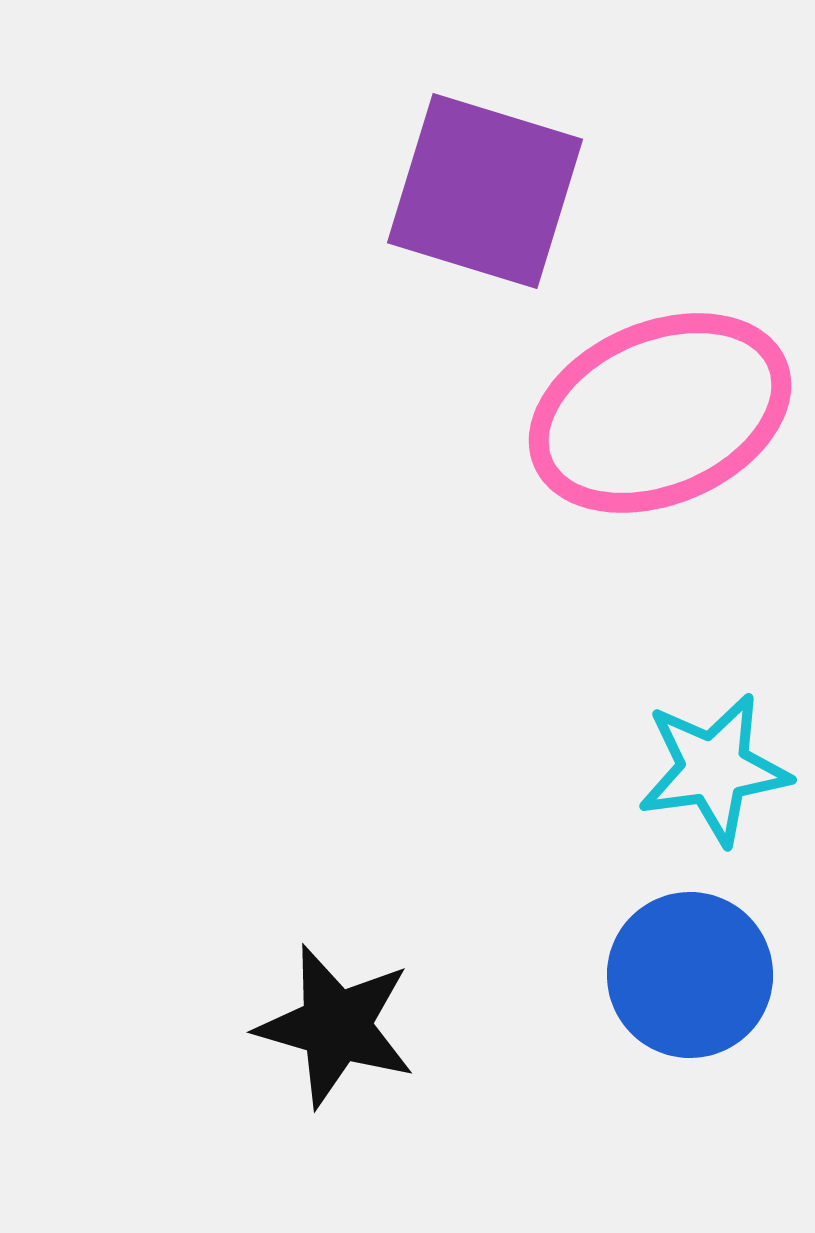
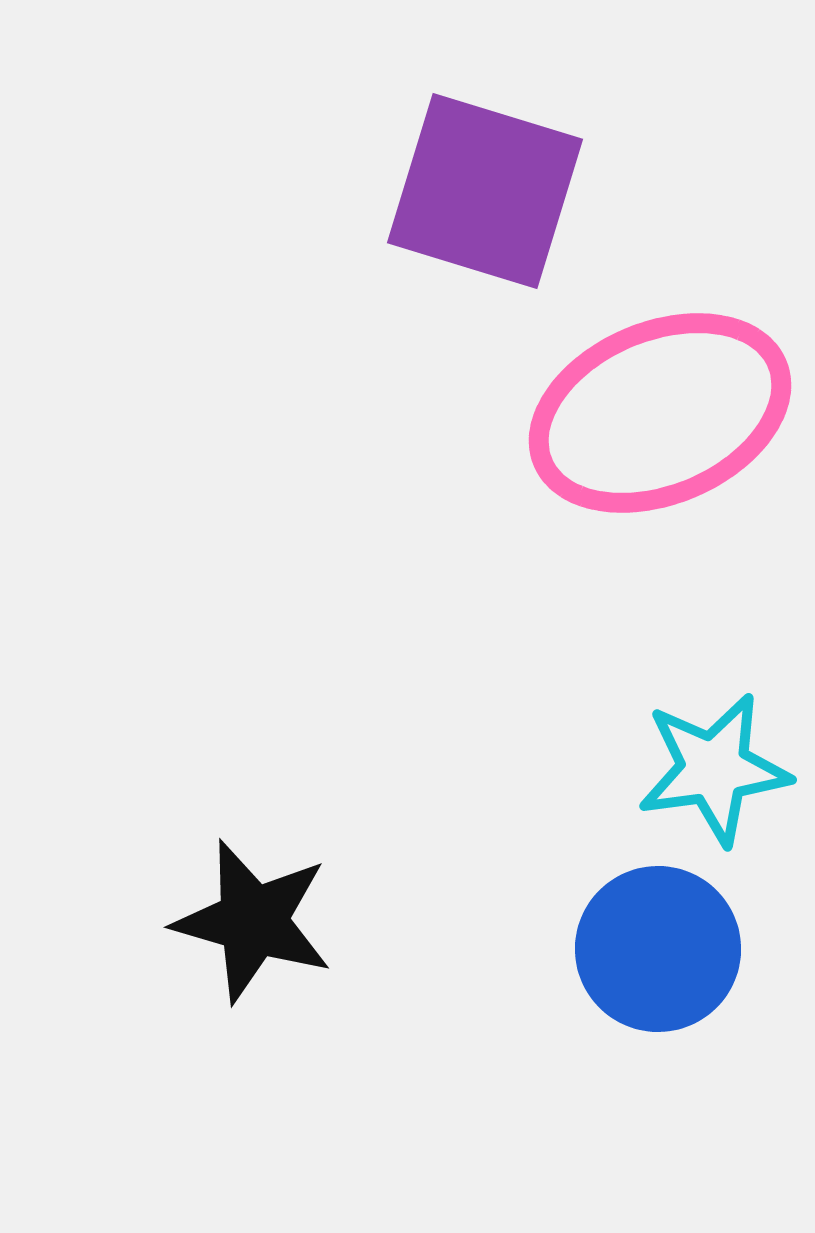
blue circle: moved 32 px left, 26 px up
black star: moved 83 px left, 105 px up
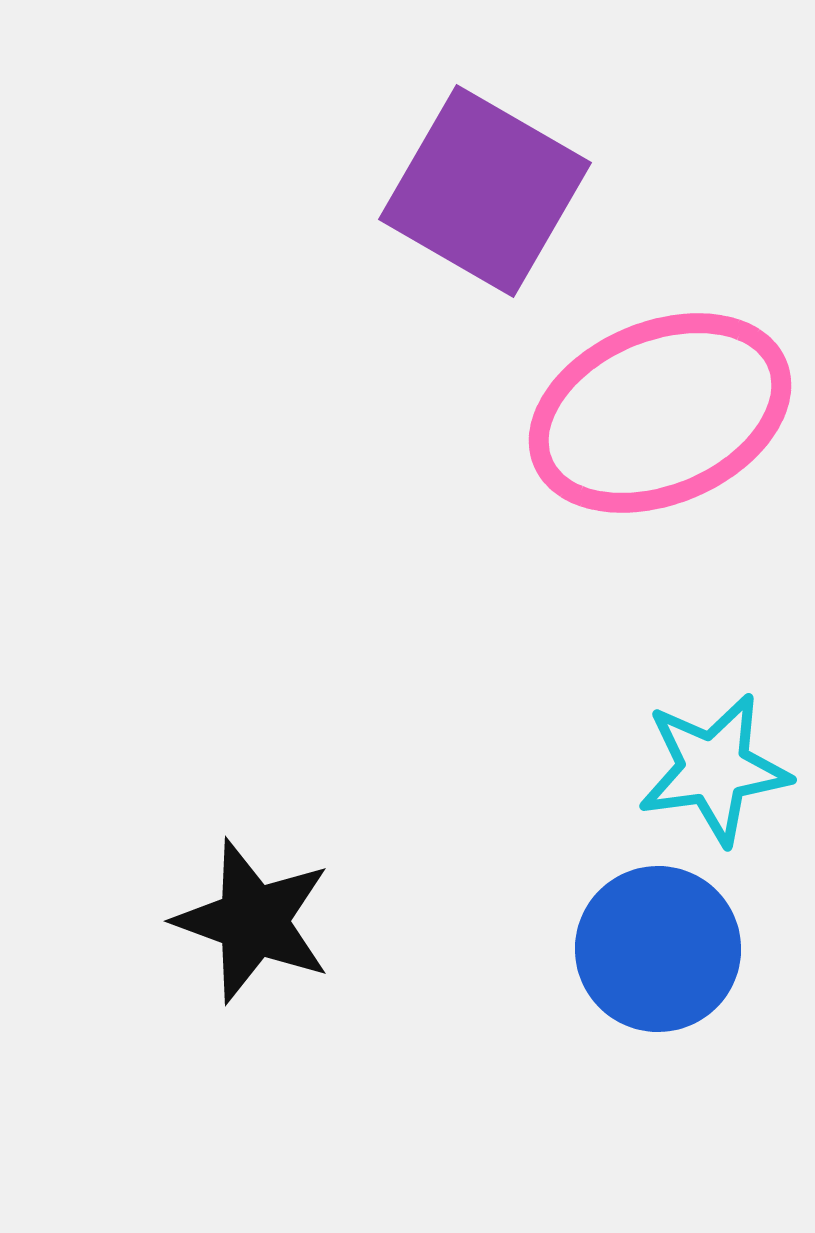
purple square: rotated 13 degrees clockwise
black star: rotated 4 degrees clockwise
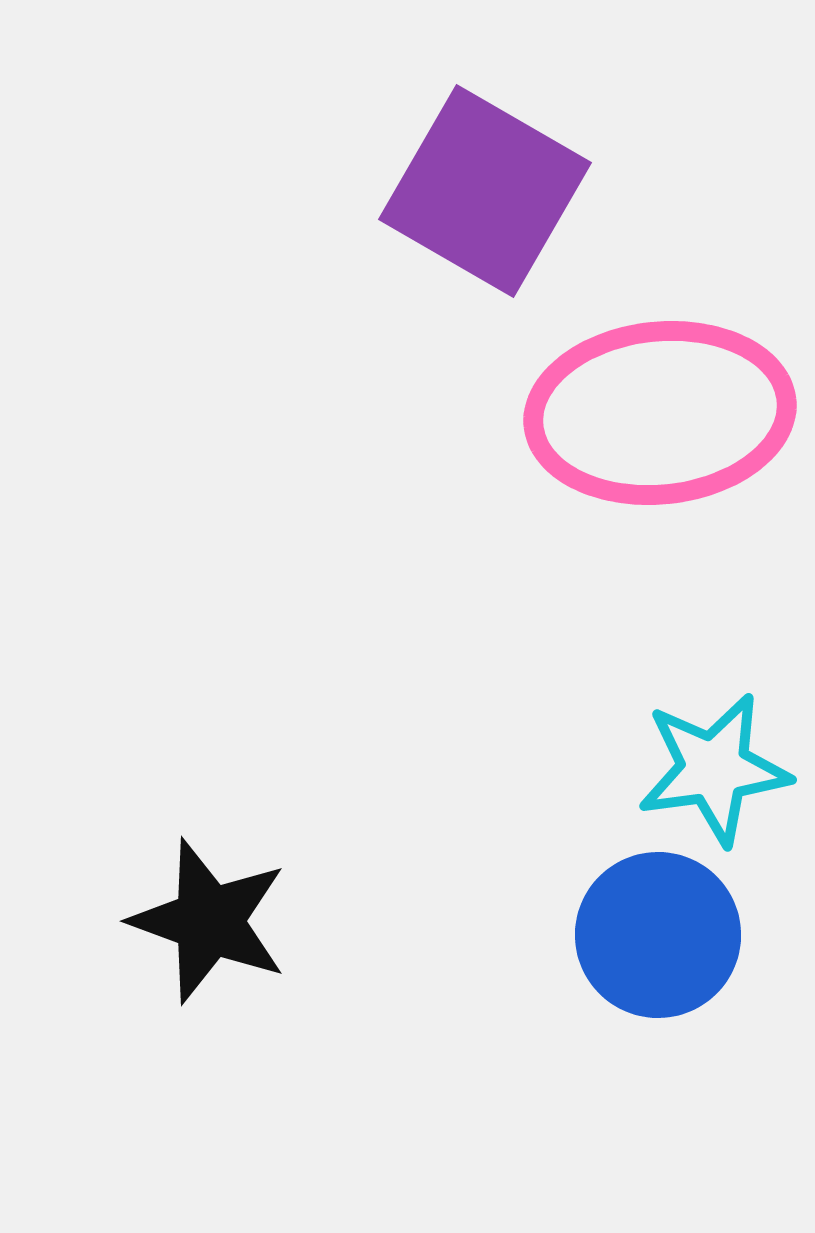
pink ellipse: rotated 17 degrees clockwise
black star: moved 44 px left
blue circle: moved 14 px up
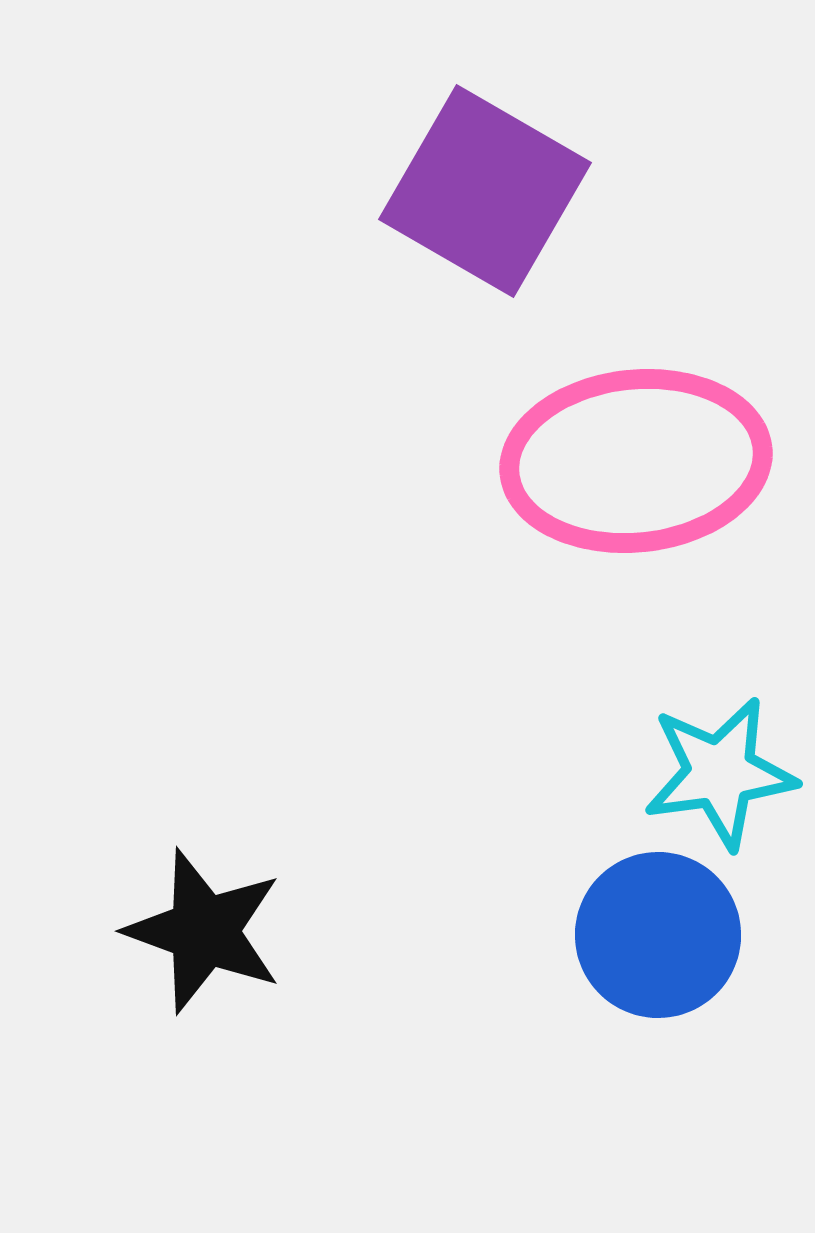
pink ellipse: moved 24 px left, 48 px down
cyan star: moved 6 px right, 4 px down
black star: moved 5 px left, 10 px down
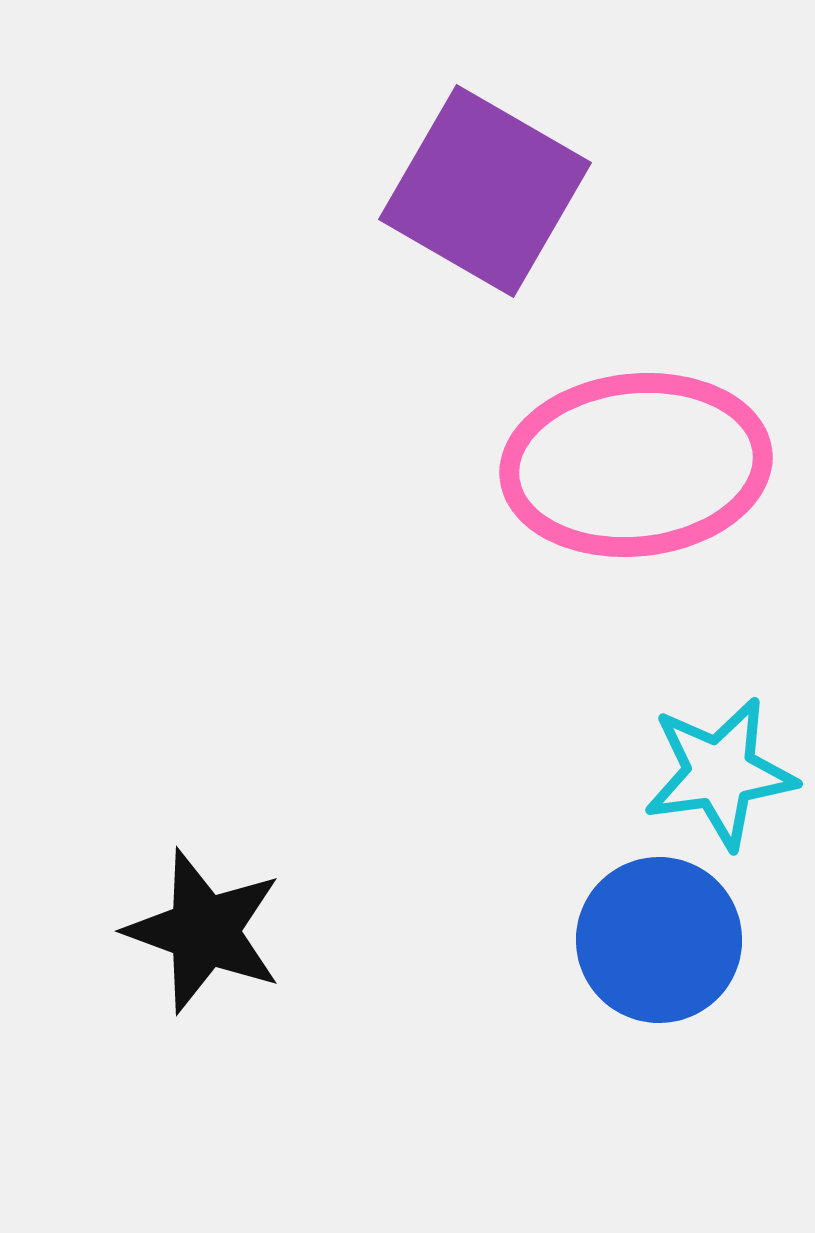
pink ellipse: moved 4 px down
blue circle: moved 1 px right, 5 px down
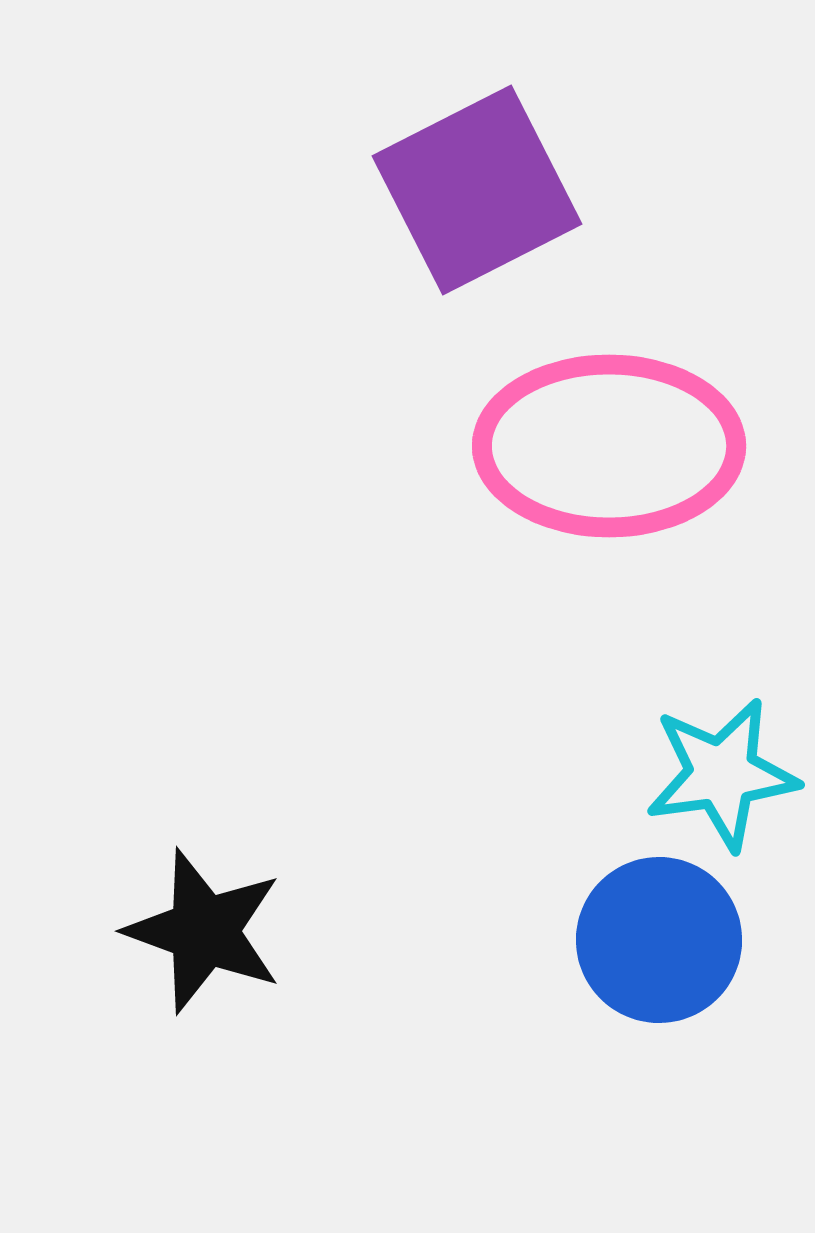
purple square: moved 8 px left, 1 px up; rotated 33 degrees clockwise
pink ellipse: moved 27 px left, 19 px up; rotated 6 degrees clockwise
cyan star: moved 2 px right, 1 px down
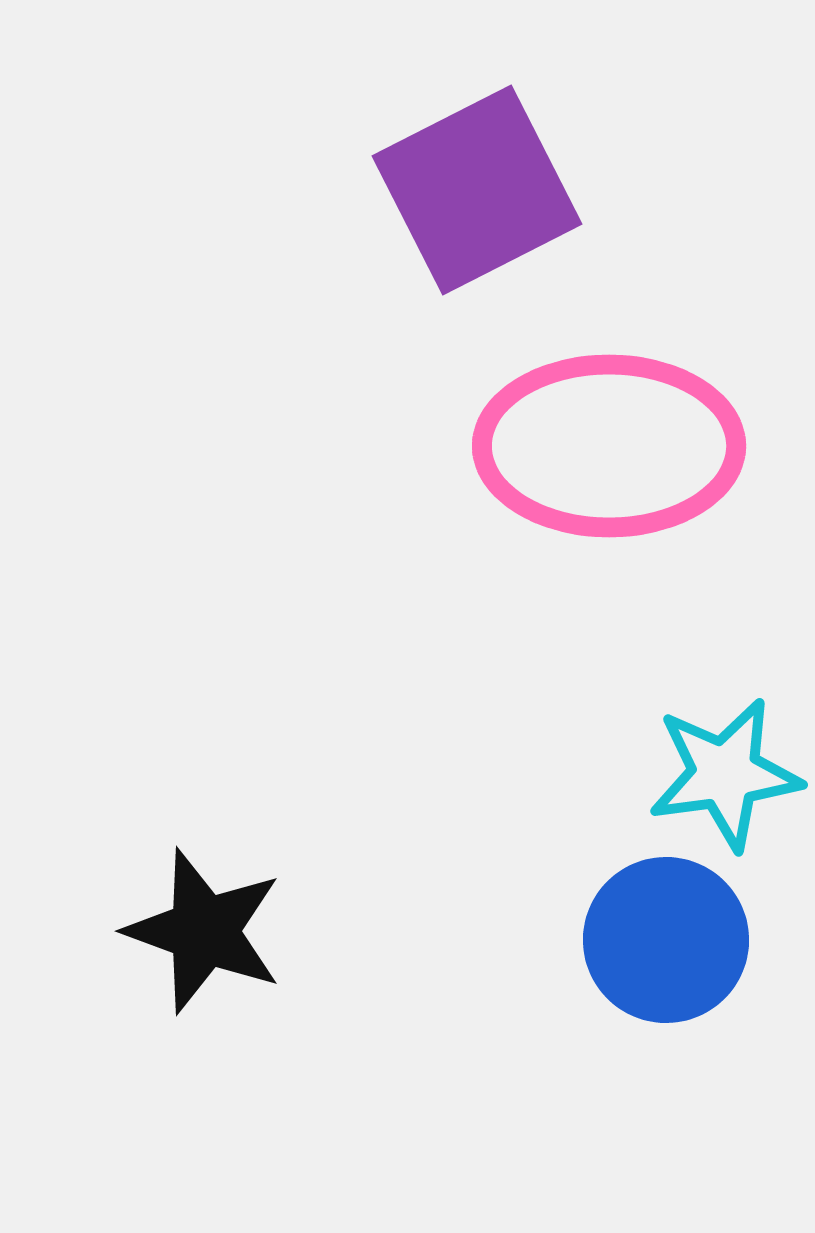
cyan star: moved 3 px right
blue circle: moved 7 px right
